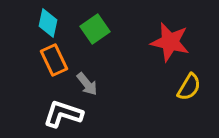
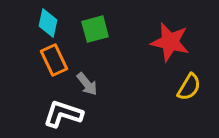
green square: rotated 20 degrees clockwise
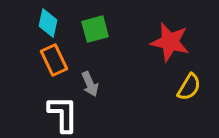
gray arrow: moved 3 px right; rotated 15 degrees clockwise
white L-shape: rotated 72 degrees clockwise
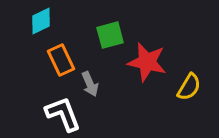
cyan diamond: moved 7 px left, 2 px up; rotated 52 degrees clockwise
green square: moved 15 px right, 6 px down
red star: moved 23 px left, 20 px down
orange rectangle: moved 7 px right
white L-shape: rotated 21 degrees counterclockwise
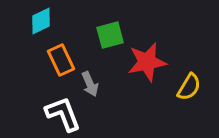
red star: rotated 24 degrees counterclockwise
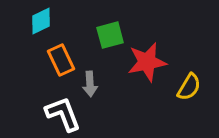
gray arrow: rotated 20 degrees clockwise
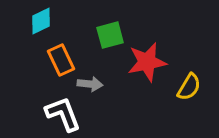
gray arrow: rotated 80 degrees counterclockwise
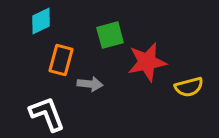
orange rectangle: rotated 40 degrees clockwise
yellow semicircle: rotated 44 degrees clockwise
white L-shape: moved 16 px left
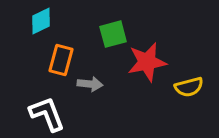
green square: moved 3 px right, 1 px up
